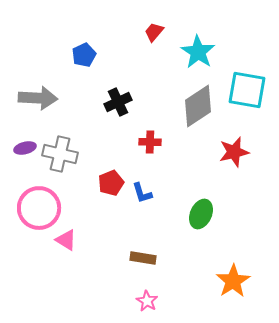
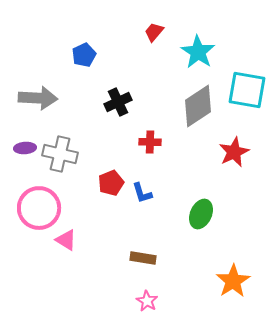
purple ellipse: rotated 10 degrees clockwise
red star: rotated 12 degrees counterclockwise
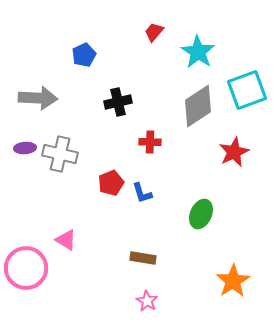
cyan square: rotated 30 degrees counterclockwise
black cross: rotated 12 degrees clockwise
pink circle: moved 13 px left, 60 px down
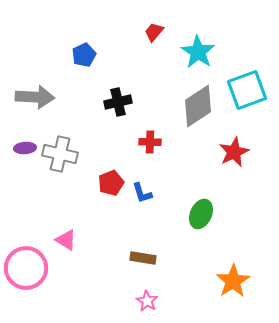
gray arrow: moved 3 px left, 1 px up
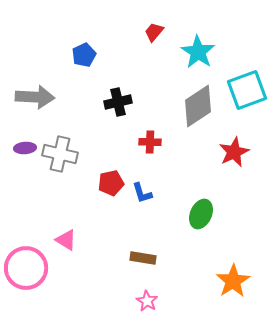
red pentagon: rotated 10 degrees clockwise
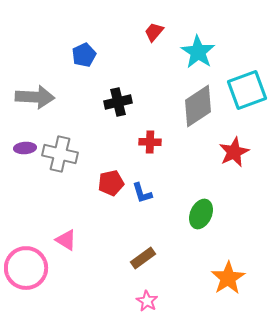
brown rectangle: rotated 45 degrees counterclockwise
orange star: moved 5 px left, 3 px up
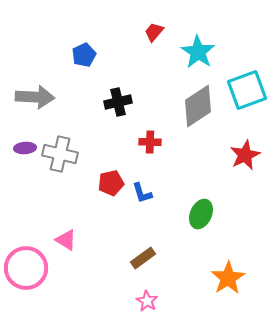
red star: moved 11 px right, 3 px down
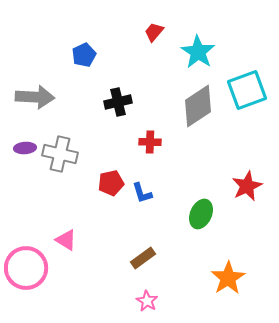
red star: moved 2 px right, 31 px down
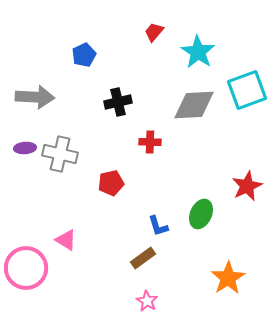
gray diamond: moved 4 px left, 1 px up; rotated 30 degrees clockwise
blue L-shape: moved 16 px right, 33 px down
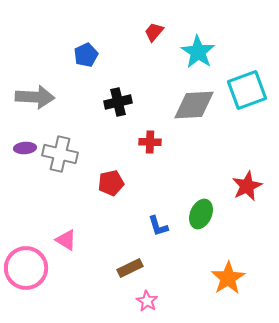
blue pentagon: moved 2 px right
brown rectangle: moved 13 px left, 10 px down; rotated 10 degrees clockwise
